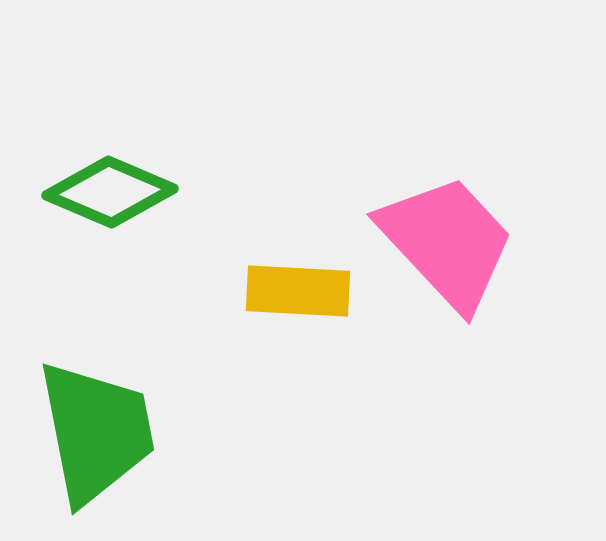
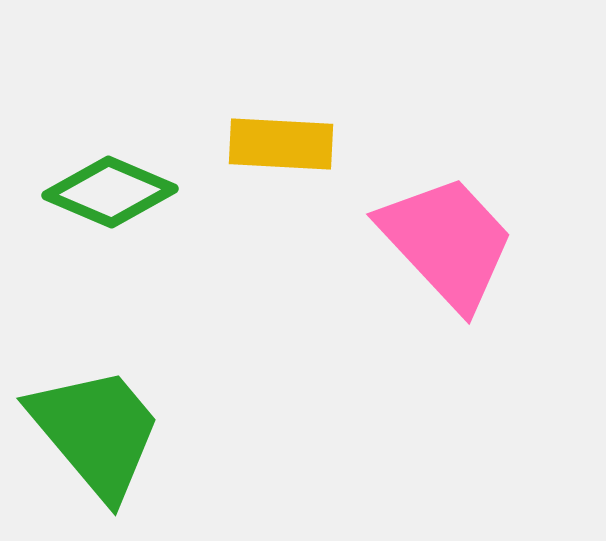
yellow rectangle: moved 17 px left, 147 px up
green trapezoid: rotated 29 degrees counterclockwise
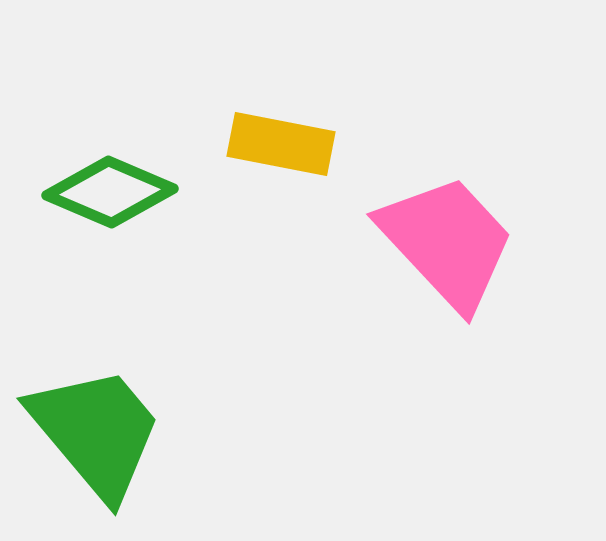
yellow rectangle: rotated 8 degrees clockwise
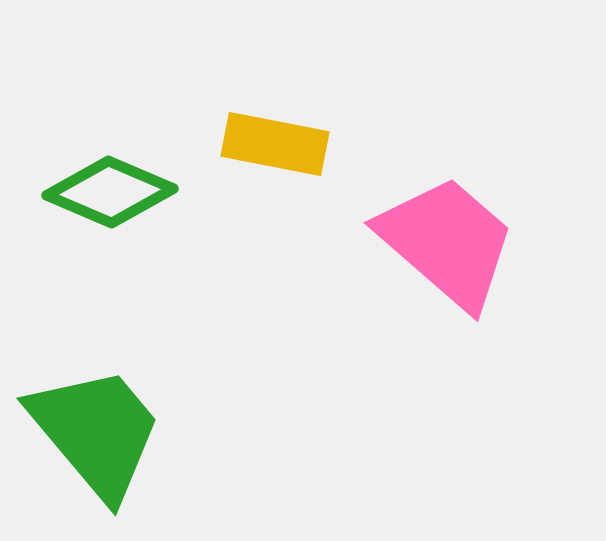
yellow rectangle: moved 6 px left
pink trapezoid: rotated 6 degrees counterclockwise
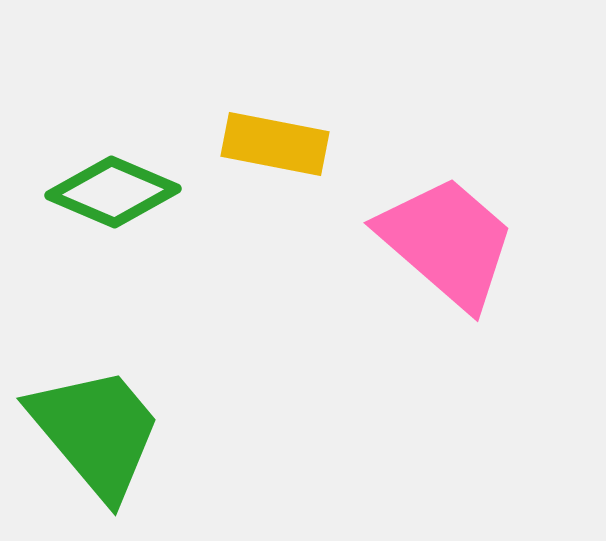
green diamond: moved 3 px right
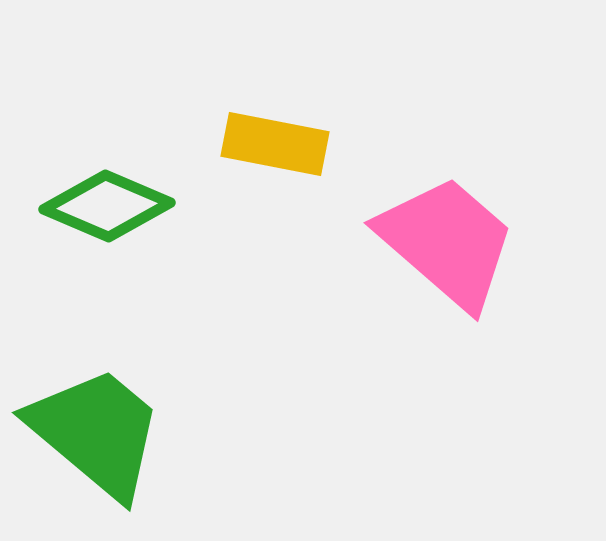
green diamond: moved 6 px left, 14 px down
green trapezoid: rotated 10 degrees counterclockwise
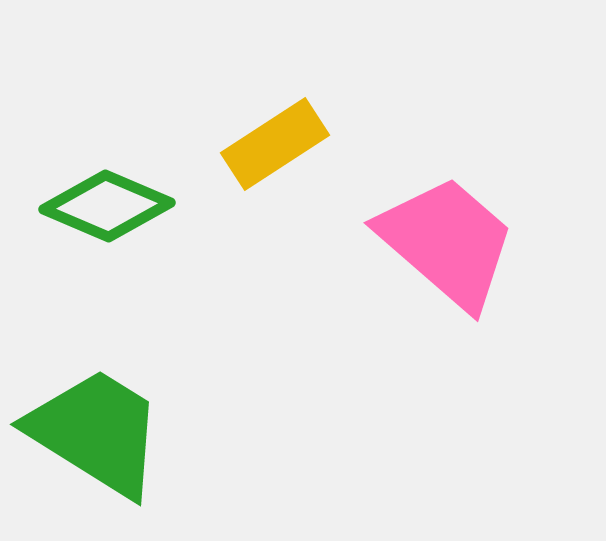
yellow rectangle: rotated 44 degrees counterclockwise
green trapezoid: rotated 8 degrees counterclockwise
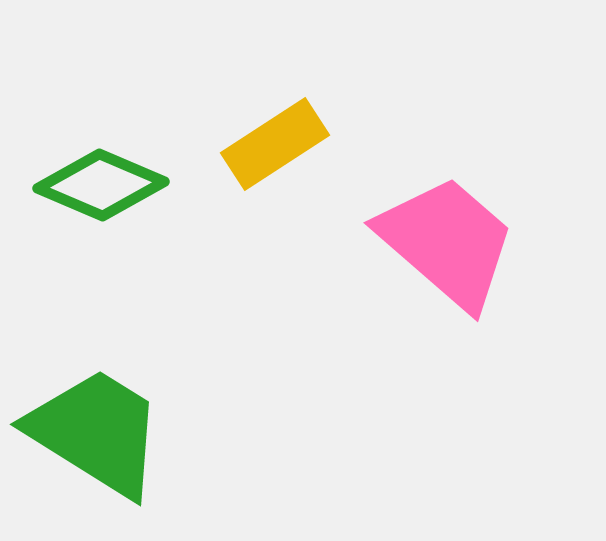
green diamond: moved 6 px left, 21 px up
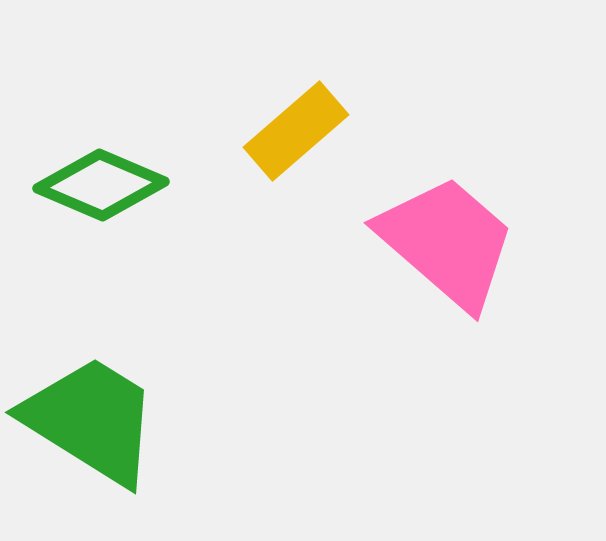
yellow rectangle: moved 21 px right, 13 px up; rotated 8 degrees counterclockwise
green trapezoid: moved 5 px left, 12 px up
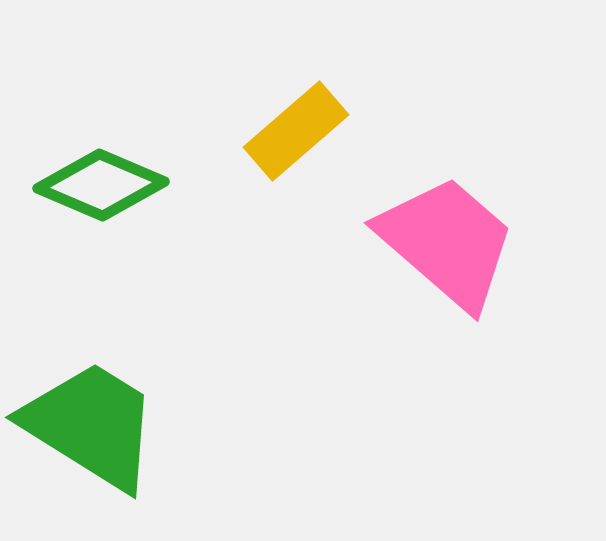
green trapezoid: moved 5 px down
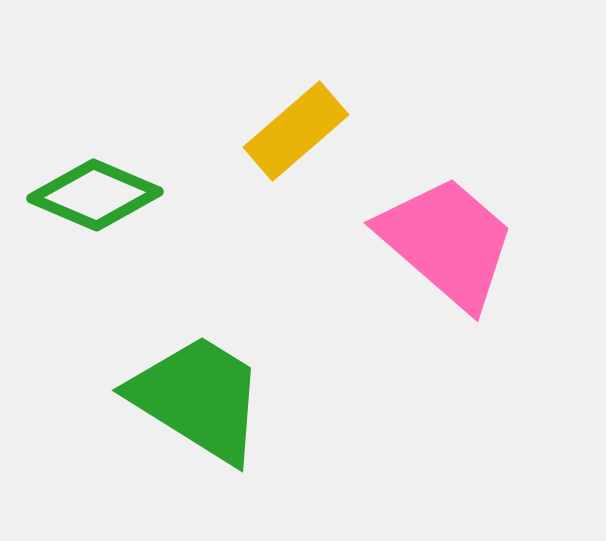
green diamond: moved 6 px left, 10 px down
green trapezoid: moved 107 px right, 27 px up
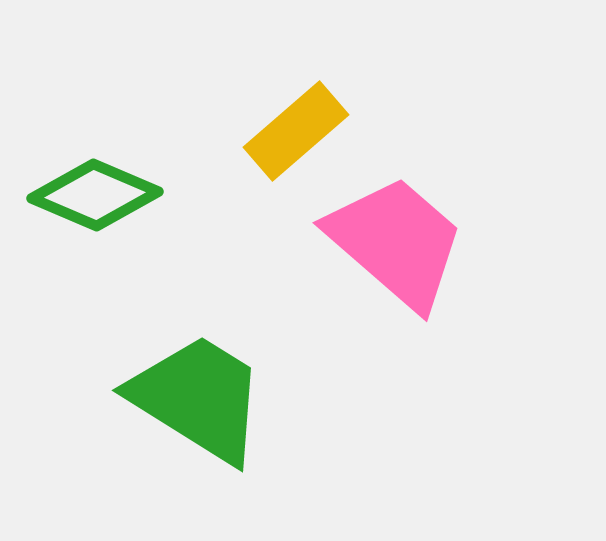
pink trapezoid: moved 51 px left
